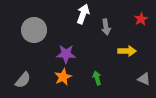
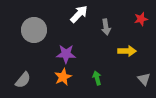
white arrow: moved 4 px left; rotated 24 degrees clockwise
red star: rotated 16 degrees clockwise
gray triangle: rotated 24 degrees clockwise
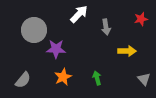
purple star: moved 10 px left, 5 px up
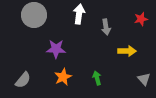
white arrow: rotated 36 degrees counterclockwise
gray circle: moved 15 px up
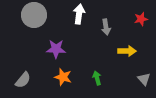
orange star: rotated 30 degrees counterclockwise
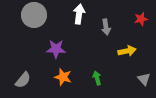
yellow arrow: rotated 12 degrees counterclockwise
